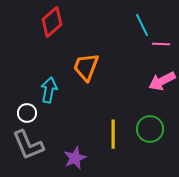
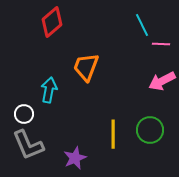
white circle: moved 3 px left, 1 px down
green circle: moved 1 px down
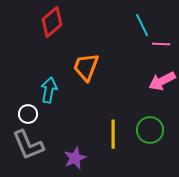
white circle: moved 4 px right
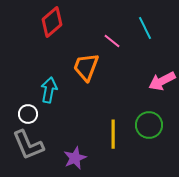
cyan line: moved 3 px right, 3 px down
pink line: moved 49 px left, 3 px up; rotated 36 degrees clockwise
green circle: moved 1 px left, 5 px up
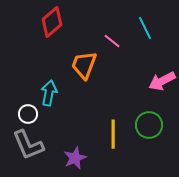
orange trapezoid: moved 2 px left, 2 px up
cyan arrow: moved 3 px down
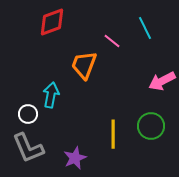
red diamond: rotated 20 degrees clockwise
cyan arrow: moved 2 px right, 2 px down
green circle: moved 2 px right, 1 px down
gray L-shape: moved 3 px down
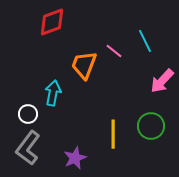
cyan line: moved 13 px down
pink line: moved 2 px right, 10 px down
pink arrow: rotated 20 degrees counterclockwise
cyan arrow: moved 2 px right, 2 px up
gray L-shape: rotated 60 degrees clockwise
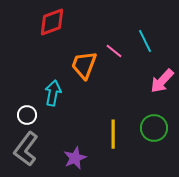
white circle: moved 1 px left, 1 px down
green circle: moved 3 px right, 2 px down
gray L-shape: moved 2 px left, 1 px down
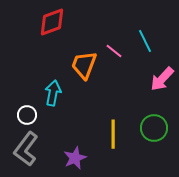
pink arrow: moved 2 px up
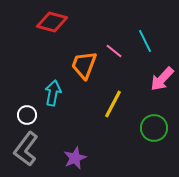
red diamond: rotated 36 degrees clockwise
yellow line: moved 30 px up; rotated 28 degrees clockwise
